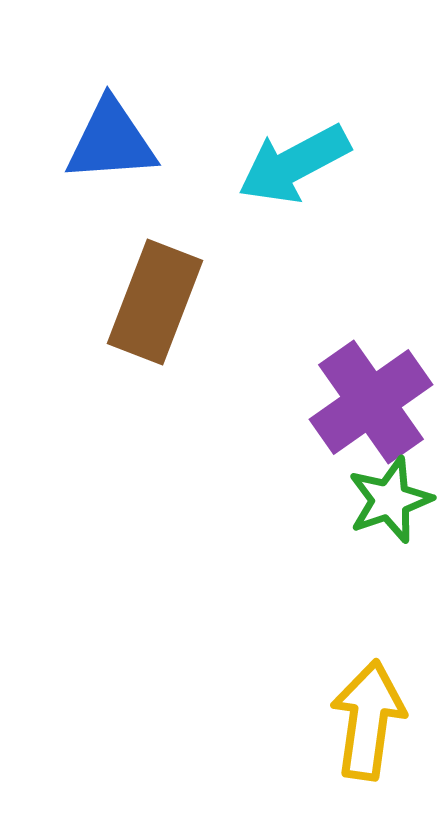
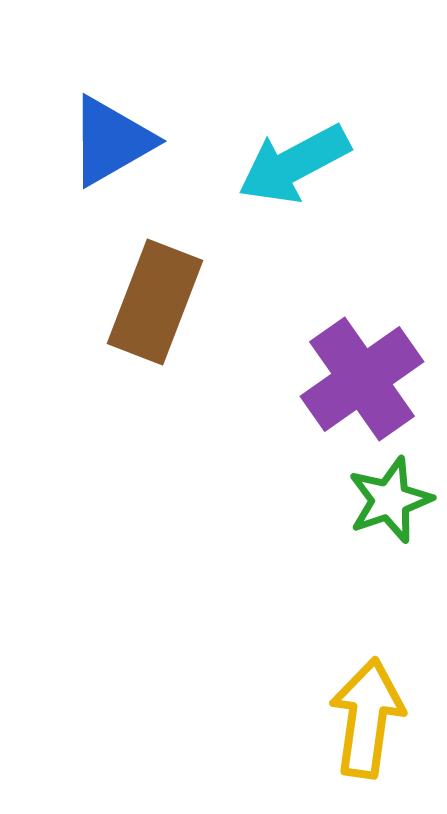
blue triangle: rotated 26 degrees counterclockwise
purple cross: moved 9 px left, 23 px up
yellow arrow: moved 1 px left, 2 px up
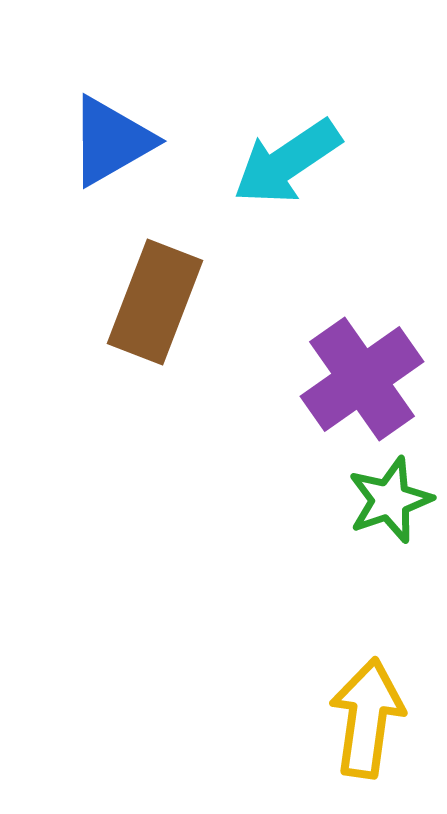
cyan arrow: moved 7 px left, 2 px up; rotated 6 degrees counterclockwise
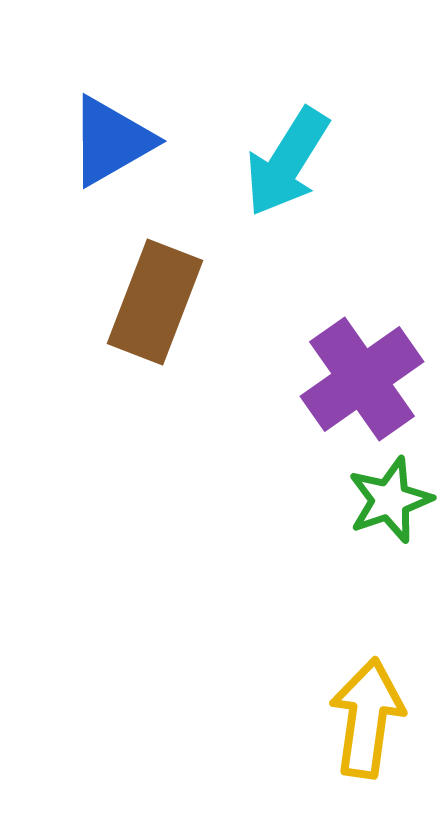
cyan arrow: rotated 24 degrees counterclockwise
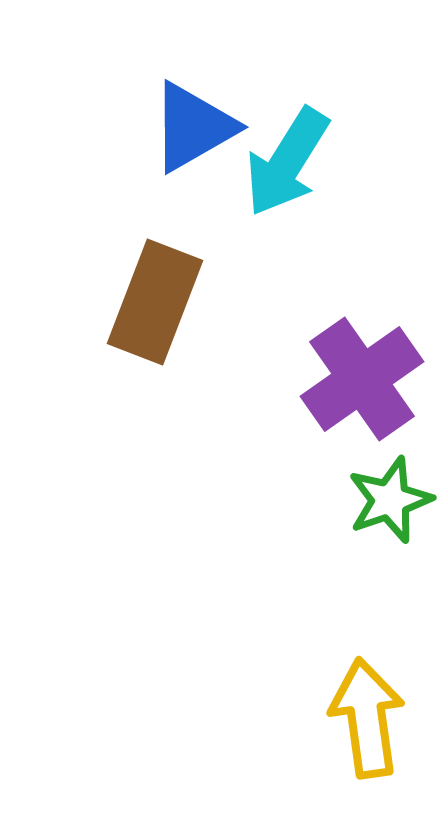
blue triangle: moved 82 px right, 14 px up
yellow arrow: rotated 16 degrees counterclockwise
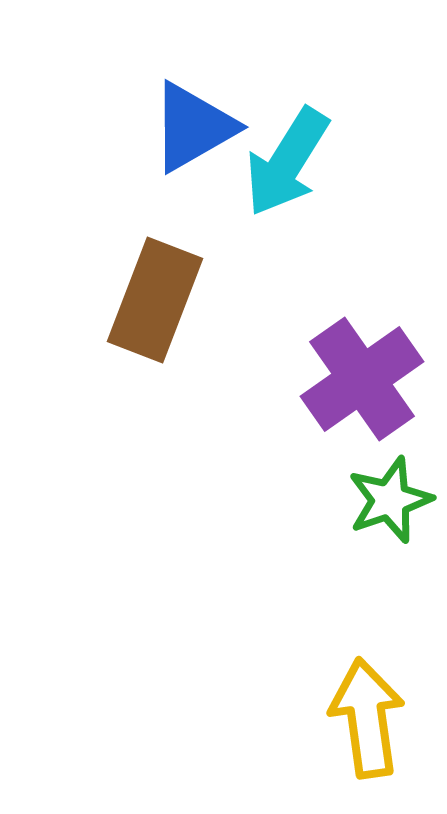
brown rectangle: moved 2 px up
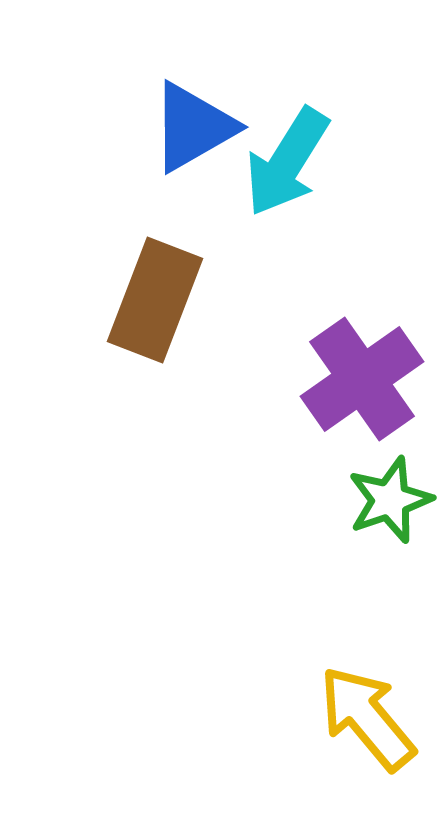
yellow arrow: rotated 32 degrees counterclockwise
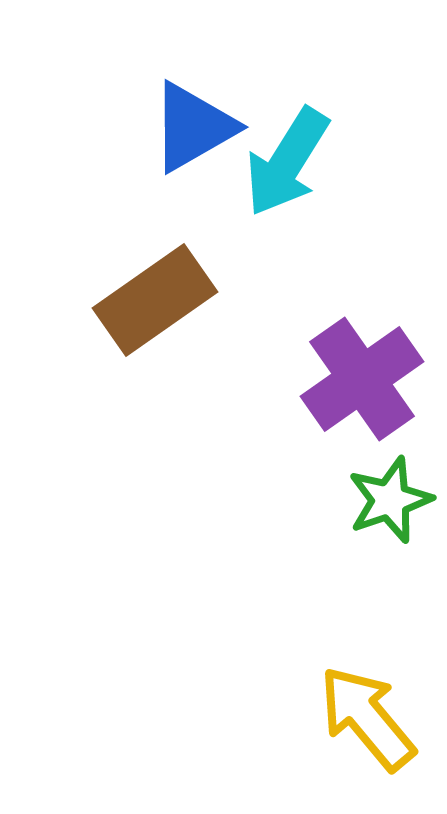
brown rectangle: rotated 34 degrees clockwise
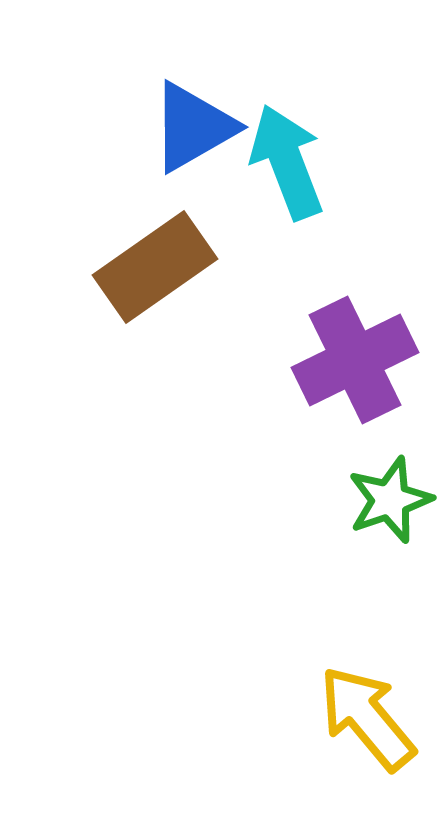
cyan arrow: rotated 127 degrees clockwise
brown rectangle: moved 33 px up
purple cross: moved 7 px left, 19 px up; rotated 9 degrees clockwise
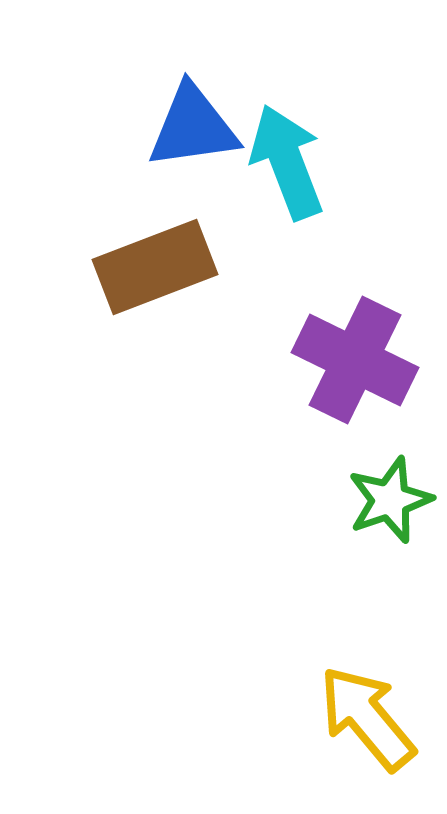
blue triangle: rotated 22 degrees clockwise
brown rectangle: rotated 14 degrees clockwise
purple cross: rotated 38 degrees counterclockwise
